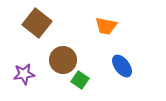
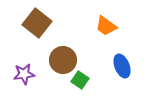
orange trapezoid: rotated 25 degrees clockwise
blue ellipse: rotated 15 degrees clockwise
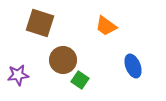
brown square: moved 3 px right; rotated 20 degrees counterclockwise
blue ellipse: moved 11 px right
purple star: moved 6 px left, 1 px down
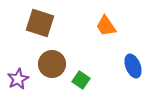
orange trapezoid: rotated 20 degrees clockwise
brown circle: moved 11 px left, 4 px down
purple star: moved 4 px down; rotated 20 degrees counterclockwise
green square: moved 1 px right
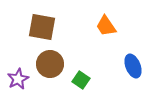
brown square: moved 2 px right, 4 px down; rotated 8 degrees counterclockwise
brown circle: moved 2 px left
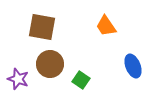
purple star: rotated 25 degrees counterclockwise
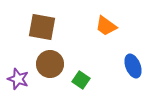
orange trapezoid: rotated 20 degrees counterclockwise
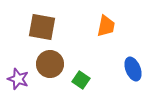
orange trapezoid: rotated 115 degrees counterclockwise
blue ellipse: moved 3 px down
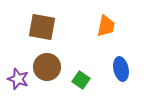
brown circle: moved 3 px left, 3 px down
blue ellipse: moved 12 px left; rotated 10 degrees clockwise
